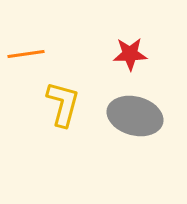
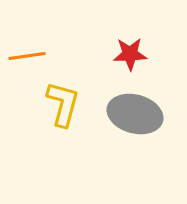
orange line: moved 1 px right, 2 px down
gray ellipse: moved 2 px up
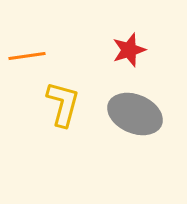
red star: moved 1 px left, 4 px up; rotated 16 degrees counterclockwise
gray ellipse: rotated 8 degrees clockwise
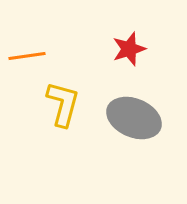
red star: moved 1 px up
gray ellipse: moved 1 px left, 4 px down
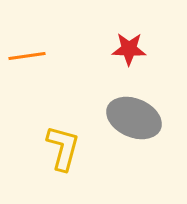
red star: rotated 20 degrees clockwise
yellow L-shape: moved 44 px down
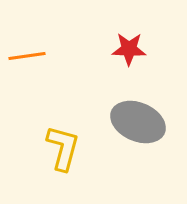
gray ellipse: moved 4 px right, 4 px down
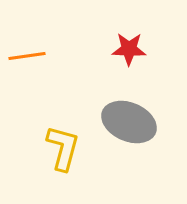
gray ellipse: moved 9 px left
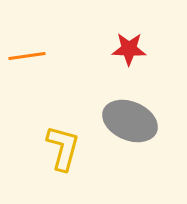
gray ellipse: moved 1 px right, 1 px up
